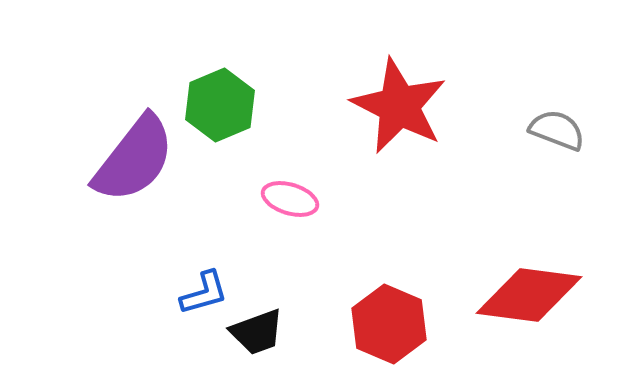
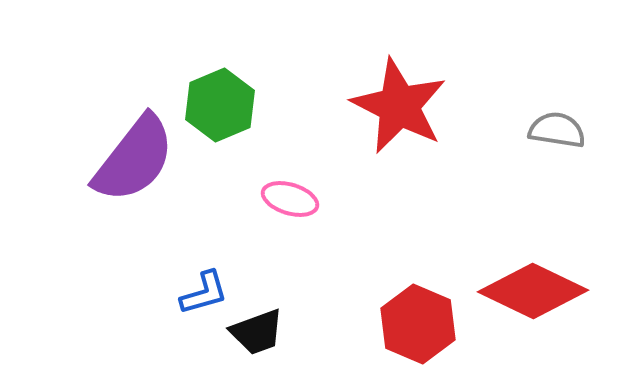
gray semicircle: rotated 12 degrees counterclockwise
red diamond: moved 4 px right, 4 px up; rotated 18 degrees clockwise
red hexagon: moved 29 px right
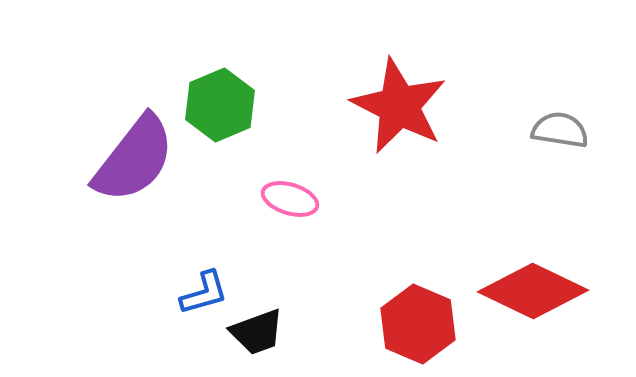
gray semicircle: moved 3 px right
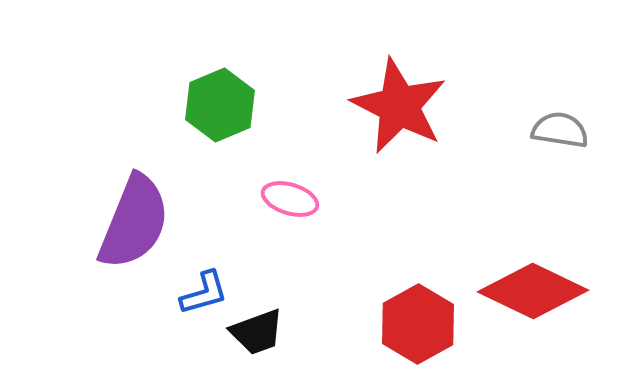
purple semicircle: moved 63 px down; rotated 16 degrees counterclockwise
red hexagon: rotated 8 degrees clockwise
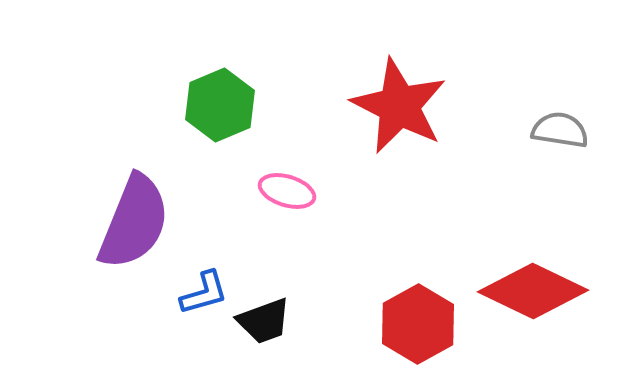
pink ellipse: moved 3 px left, 8 px up
black trapezoid: moved 7 px right, 11 px up
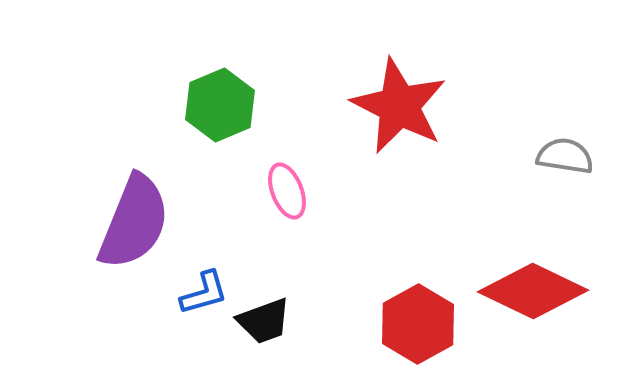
gray semicircle: moved 5 px right, 26 px down
pink ellipse: rotated 52 degrees clockwise
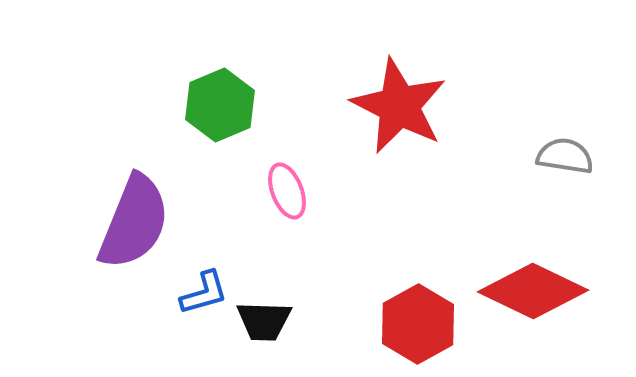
black trapezoid: rotated 22 degrees clockwise
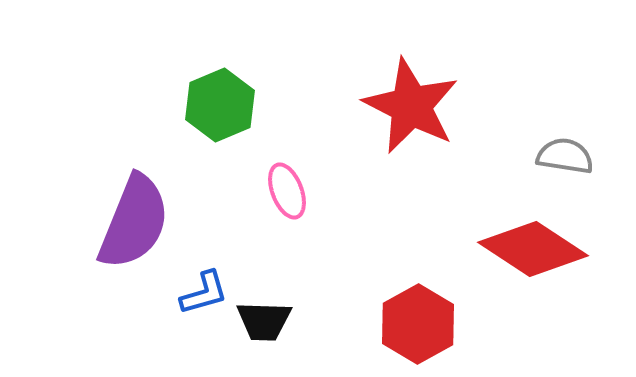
red star: moved 12 px right
red diamond: moved 42 px up; rotated 8 degrees clockwise
